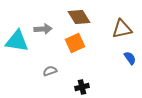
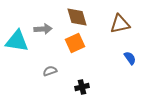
brown diamond: moved 2 px left; rotated 15 degrees clockwise
brown triangle: moved 2 px left, 5 px up
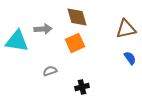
brown triangle: moved 6 px right, 5 px down
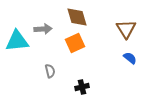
brown triangle: rotated 50 degrees counterclockwise
cyan triangle: rotated 15 degrees counterclockwise
blue semicircle: rotated 16 degrees counterclockwise
gray semicircle: rotated 96 degrees clockwise
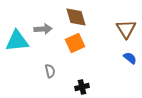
brown diamond: moved 1 px left
